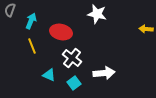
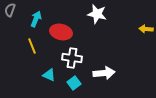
cyan arrow: moved 5 px right, 2 px up
white cross: rotated 30 degrees counterclockwise
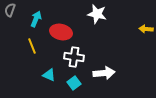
white cross: moved 2 px right, 1 px up
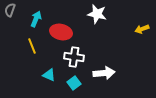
yellow arrow: moved 4 px left; rotated 24 degrees counterclockwise
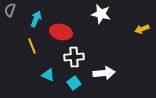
white star: moved 4 px right
white cross: rotated 12 degrees counterclockwise
cyan triangle: moved 1 px left
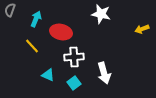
yellow line: rotated 21 degrees counterclockwise
white arrow: rotated 80 degrees clockwise
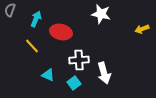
white cross: moved 5 px right, 3 px down
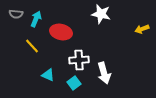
gray semicircle: moved 6 px right, 4 px down; rotated 104 degrees counterclockwise
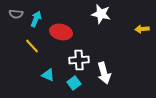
yellow arrow: rotated 16 degrees clockwise
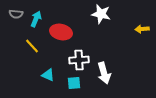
cyan square: rotated 32 degrees clockwise
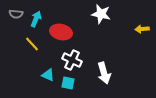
yellow line: moved 2 px up
white cross: moved 7 px left; rotated 30 degrees clockwise
cyan square: moved 6 px left; rotated 16 degrees clockwise
